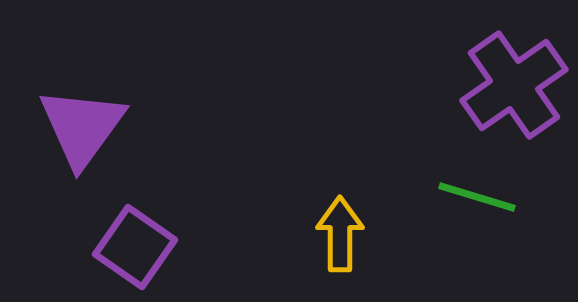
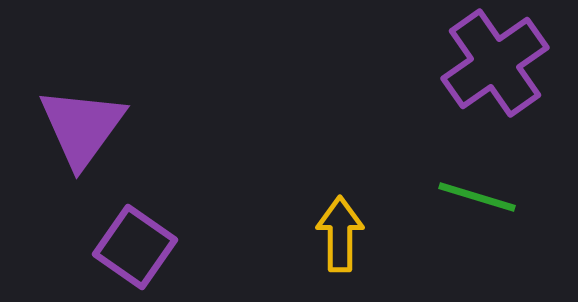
purple cross: moved 19 px left, 22 px up
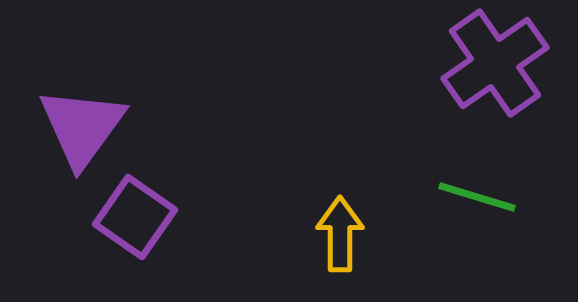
purple square: moved 30 px up
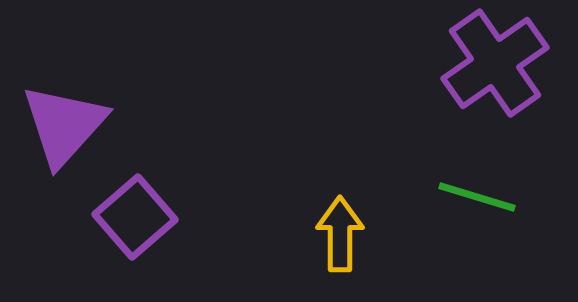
purple triangle: moved 18 px left, 2 px up; rotated 6 degrees clockwise
purple square: rotated 14 degrees clockwise
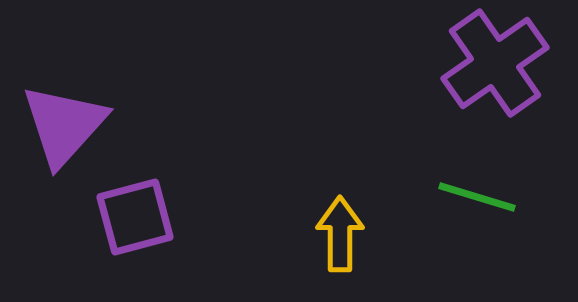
purple square: rotated 26 degrees clockwise
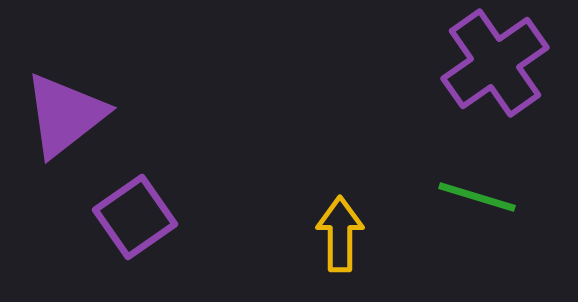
purple triangle: moved 1 px right, 10 px up; rotated 10 degrees clockwise
purple square: rotated 20 degrees counterclockwise
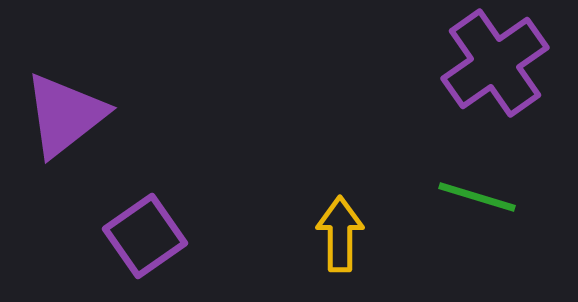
purple square: moved 10 px right, 19 px down
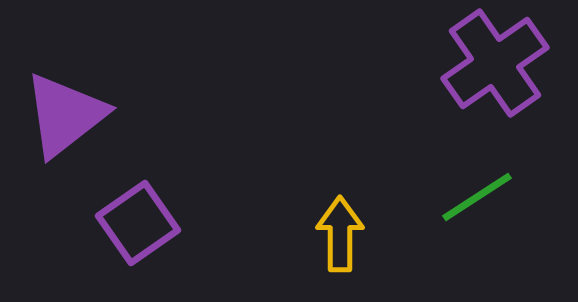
green line: rotated 50 degrees counterclockwise
purple square: moved 7 px left, 13 px up
